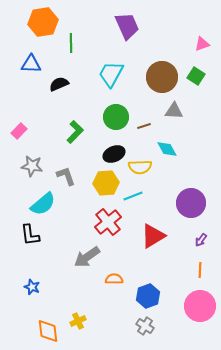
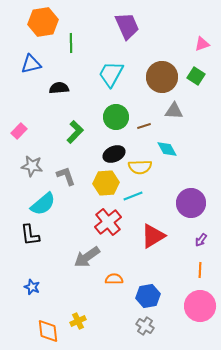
blue triangle: rotated 15 degrees counterclockwise
black semicircle: moved 4 px down; rotated 18 degrees clockwise
blue hexagon: rotated 10 degrees clockwise
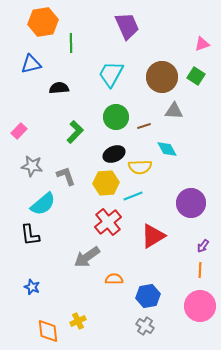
purple arrow: moved 2 px right, 6 px down
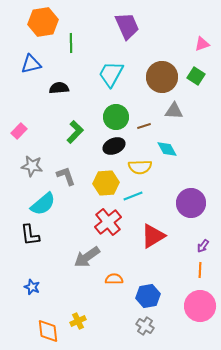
black ellipse: moved 8 px up
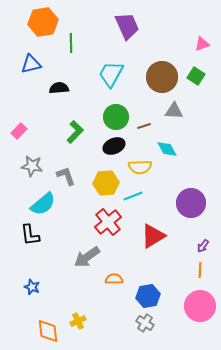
gray cross: moved 3 px up
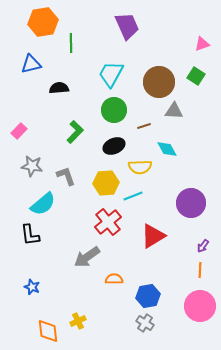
brown circle: moved 3 px left, 5 px down
green circle: moved 2 px left, 7 px up
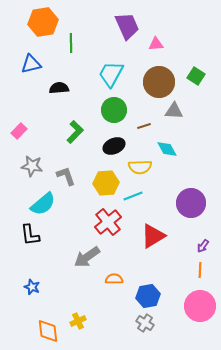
pink triangle: moved 46 px left; rotated 14 degrees clockwise
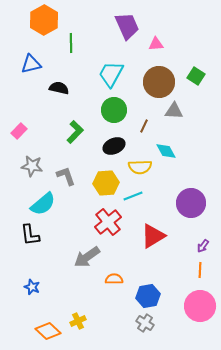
orange hexagon: moved 1 px right, 2 px up; rotated 20 degrees counterclockwise
black semicircle: rotated 18 degrees clockwise
brown line: rotated 48 degrees counterclockwise
cyan diamond: moved 1 px left, 2 px down
orange diamond: rotated 40 degrees counterclockwise
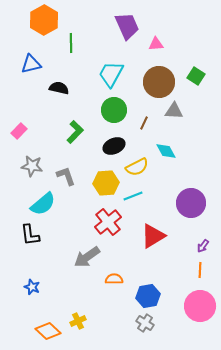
brown line: moved 3 px up
yellow semicircle: moved 3 px left; rotated 25 degrees counterclockwise
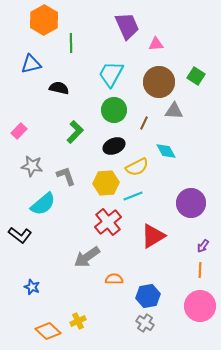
black L-shape: moved 10 px left; rotated 45 degrees counterclockwise
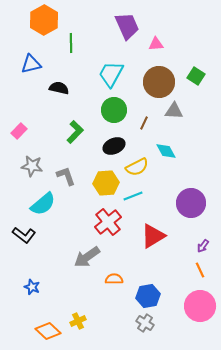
black L-shape: moved 4 px right
orange line: rotated 28 degrees counterclockwise
